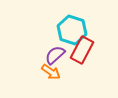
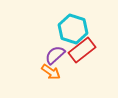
cyan hexagon: moved 1 px right, 1 px up
red rectangle: rotated 24 degrees clockwise
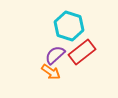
cyan hexagon: moved 4 px left, 3 px up
red rectangle: moved 2 px down
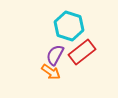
purple semicircle: rotated 20 degrees counterclockwise
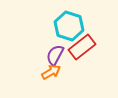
red rectangle: moved 5 px up
orange arrow: rotated 66 degrees counterclockwise
